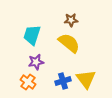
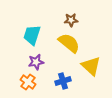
yellow triangle: moved 5 px right, 13 px up; rotated 10 degrees counterclockwise
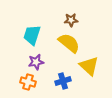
yellow triangle: moved 2 px left
orange cross: rotated 21 degrees counterclockwise
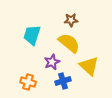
purple star: moved 16 px right; rotated 14 degrees counterclockwise
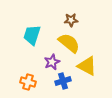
yellow triangle: moved 2 px left; rotated 15 degrees counterclockwise
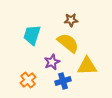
yellow semicircle: moved 1 px left
yellow triangle: rotated 30 degrees counterclockwise
orange cross: moved 2 px up; rotated 35 degrees clockwise
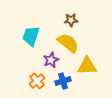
cyan trapezoid: moved 1 px left, 1 px down
purple star: moved 1 px left, 2 px up
orange cross: moved 9 px right, 1 px down
